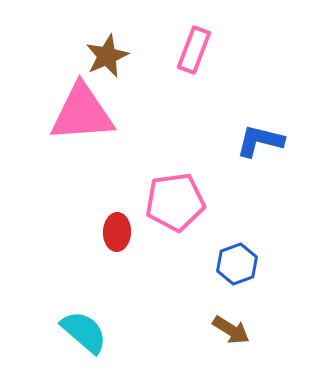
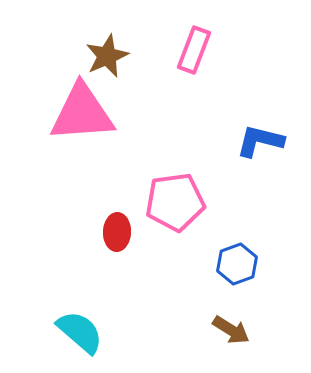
cyan semicircle: moved 4 px left
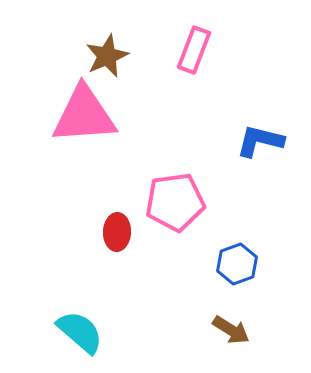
pink triangle: moved 2 px right, 2 px down
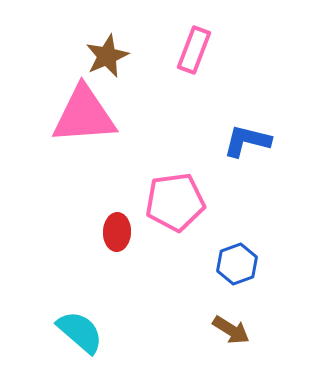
blue L-shape: moved 13 px left
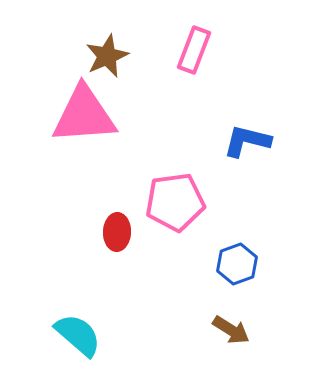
cyan semicircle: moved 2 px left, 3 px down
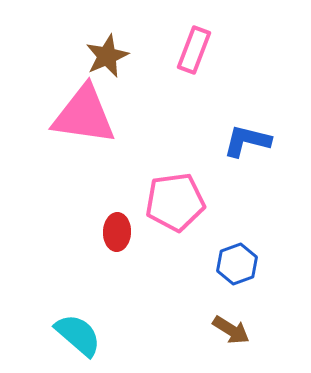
pink triangle: rotated 12 degrees clockwise
